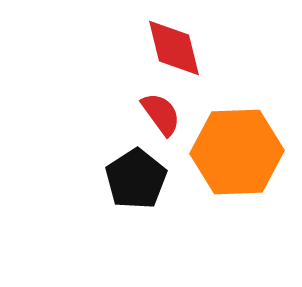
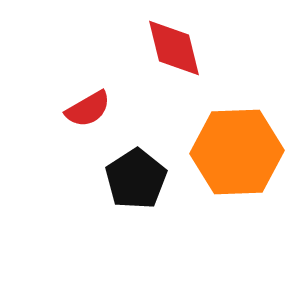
red semicircle: moved 73 px left, 5 px up; rotated 96 degrees clockwise
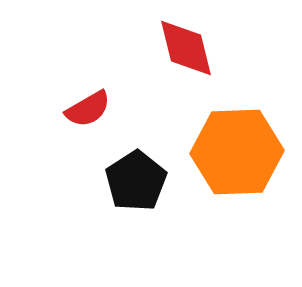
red diamond: moved 12 px right
black pentagon: moved 2 px down
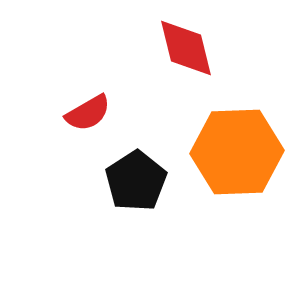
red semicircle: moved 4 px down
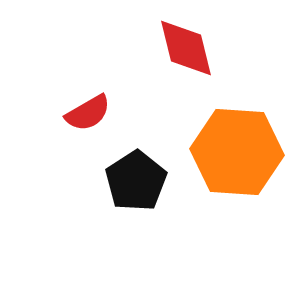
orange hexagon: rotated 6 degrees clockwise
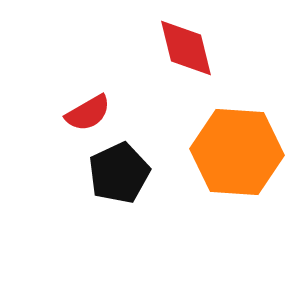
black pentagon: moved 17 px left, 8 px up; rotated 8 degrees clockwise
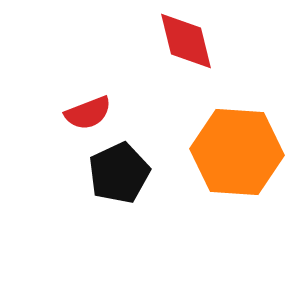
red diamond: moved 7 px up
red semicircle: rotated 9 degrees clockwise
